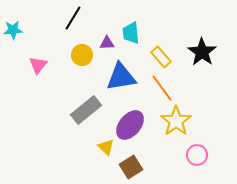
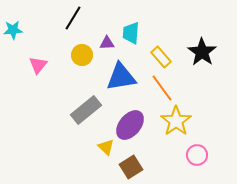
cyan trapezoid: rotated 10 degrees clockwise
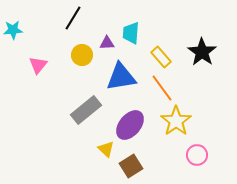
yellow triangle: moved 2 px down
brown square: moved 1 px up
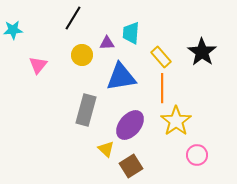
orange line: rotated 36 degrees clockwise
gray rectangle: rotated 36 degrees counterclockwise
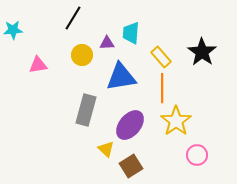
pink triangle: rotated 42 degrees clockwise
